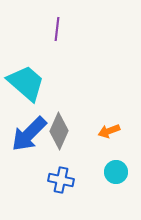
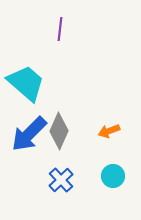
purple line: moved 3 px right
cyan circle: moved 3 px left, 4 px down
blue cross: rotated 35 degrees clockwise
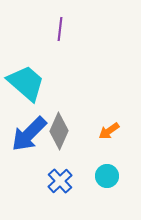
orange arrow: rotated 15 degrees counterclockwise
cyan circle: moved 6 px left
blue cross: moved 1 px left, 1 px down
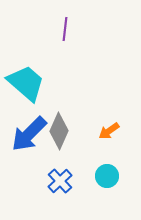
purple line: moved 5 px right
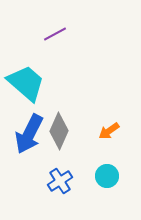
purple line: moved 10 px left, 5 px down; rotated 55 degrees clockwise
blue arrow: rotated 18 degrees counterclockwise
blue cross: rotated 10 degrees clockwise
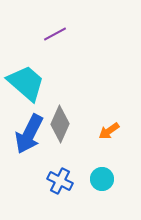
gray diamond: moved 1 px right, 7 px up
cyan circle: moved 5 px left, 3 px down
blue cross: rotated 30 degrees counterclockwise
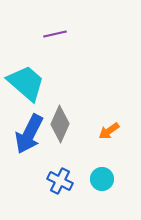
purple line: rotated 15 degrees clockwise
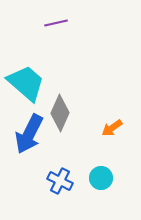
purple line: moved 1 px right, 11 px up
gray diamond: moved 11 px up
orange arrow: moved 3 px right, 3 px up
cyan circle: moved 1 px left, 1 px up
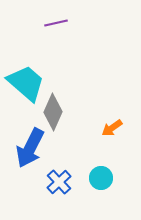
gray diamond: moved 7 px left, 1 px up
blue arrow: moved 1 px right, 14 px down
blue cross: moved 1 px left, 1 px down; rotated 20 degrees clockwise
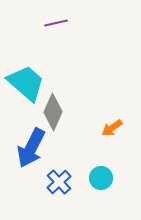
blue arrow: moved 1 px right
